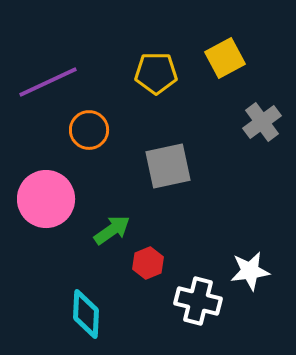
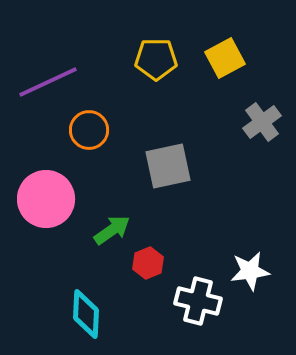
yellow pentagon: moved 14 px up
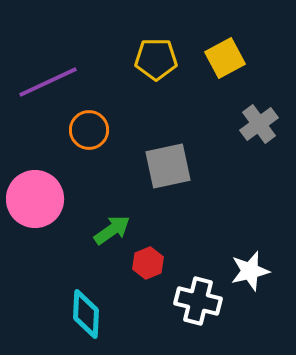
gray cross: moved 3 px left, 2 px down
pink circle: moved 11 px left
white star: rotated 6 degrees counterclockwise
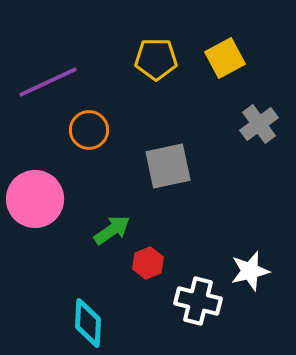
cyan diamond: moved 2 px right, 9 px down
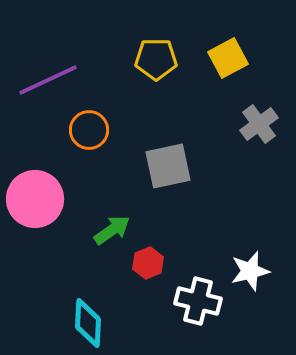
yellow square: moved 3 px right
purple line: moved 2 px up
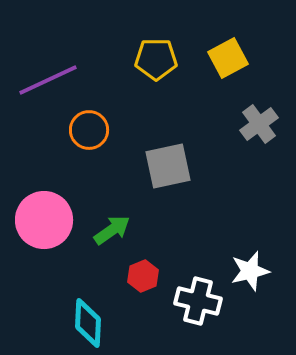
pink circle: moved 9 px right, 21 px down
red hexagon: moved 5 px left, 13 px down
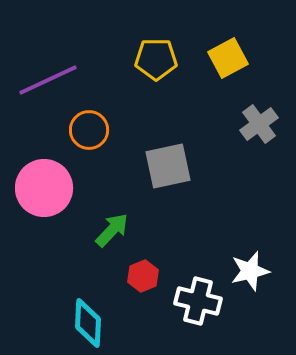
pink circle: moved 32 px up
green arrow: rotated 12 degrees counterclockwise
